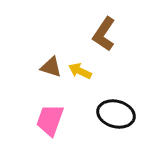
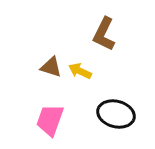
brown L-shape: rotated 8 degrees counterclockwise
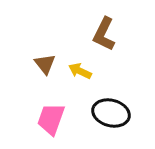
brown triangle: moved 6 px left, 3 px up; rotated 35 degrees clockwise
black ellipse: moved 5 px left, 1 px up
pink trapezoid: moved 1 px right, 1 px up
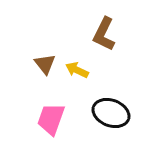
yellow arrow: moved 3 px left, 1 px up
black ellipse: rotated 6 degrees clockwise
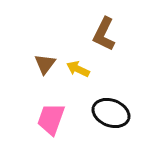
brown triangle: rotated 15 degrees clockwise
yellow arrow: moved 1 px right, 1 px up
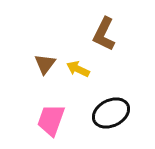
black ellipse: rotated 48 degrees counterclockwise
pink trapezoid: moved 1 px down
